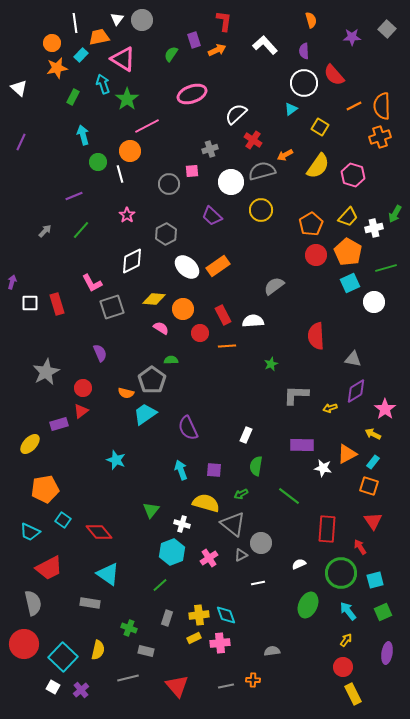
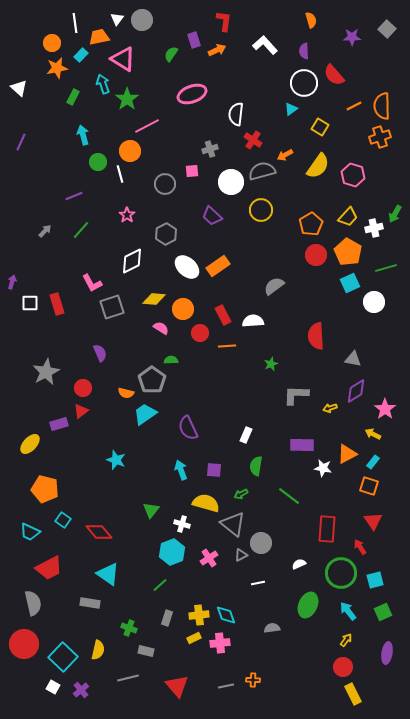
white semicircle at (236, 114): rotated 40 degrees counterclockwise
gray circle at (169, 184): moved 4 px left
orange pentagon at (45, 489): rotated 24 degrees clockwise
gray semicircle at (272, 651): moved 23 px up
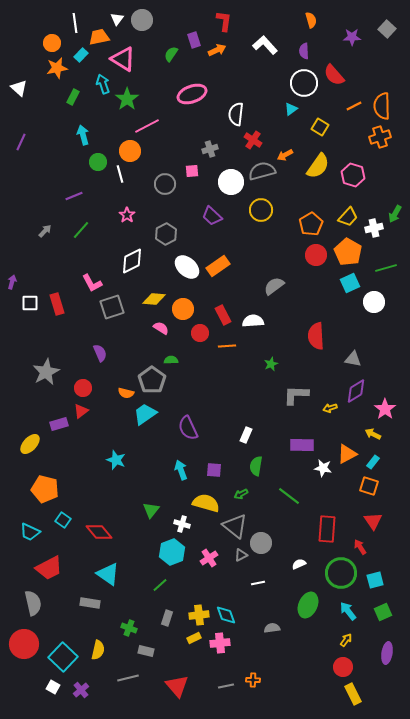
gray triangle at (233, 524): moved 2 px right, 2 px down
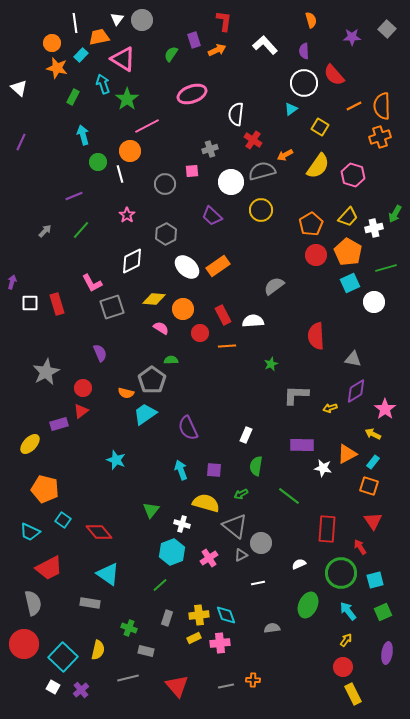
orange star at (57, 68): rotated 25 degrees clockwise
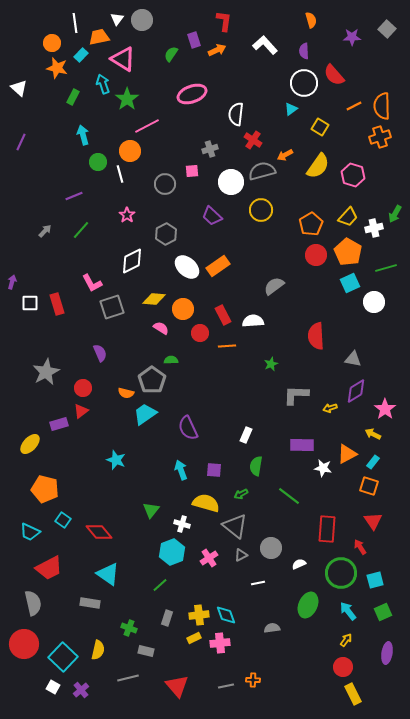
gray circle at (261, 543): moved 10 px right, 5 px down
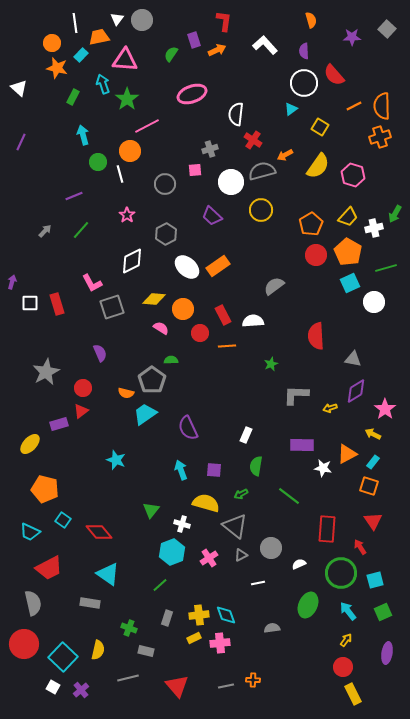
pink triangle at (123, 59): moved 2 px right, 1 px down; rotated 28 degrees counterclockwise
pink square at (192, 171): moved 3 px right, 1 px up
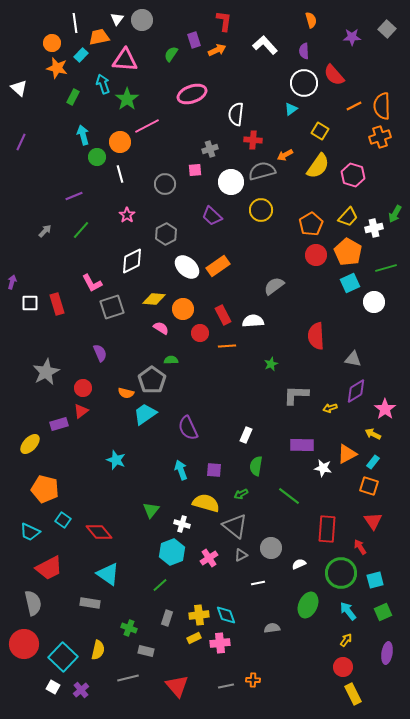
yellow square at (320, 127): moved 4 px down
red cross at (253, 140): rotated 30 degrees counterclockwise
orange circle at (130, 151): moved 10 px left, 9 px up
green circle at (98, 162): moved 1 px left, 5 px up
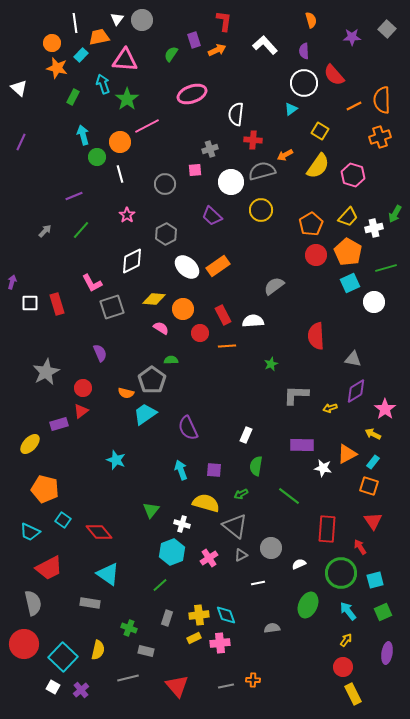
orange semicircle at (382, 106): moved 6 px up
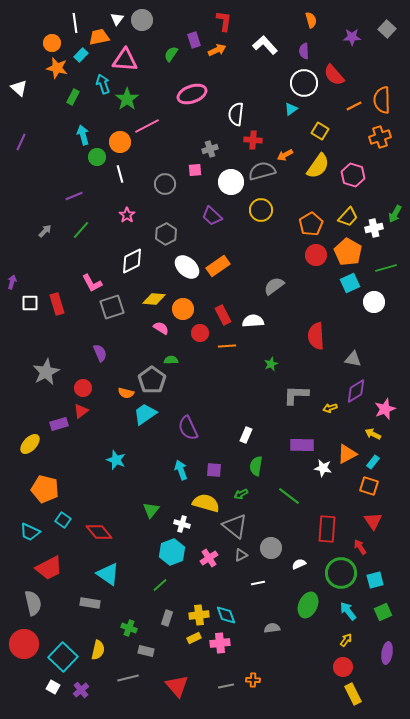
pink star at (385, 409): rotated 15 degrees clockwise
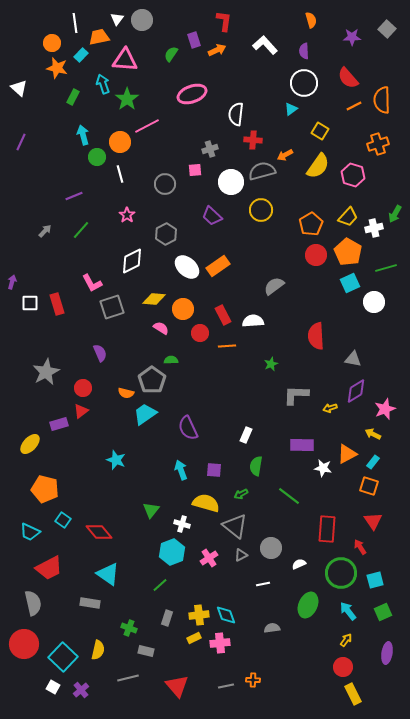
red semicircle at (334, 75): moved 14 px right, 3 px down
orange cross at (380, 137): moved 2 px left, 7 px down
white line at (258, 583): moved 5 px right, 1 px down
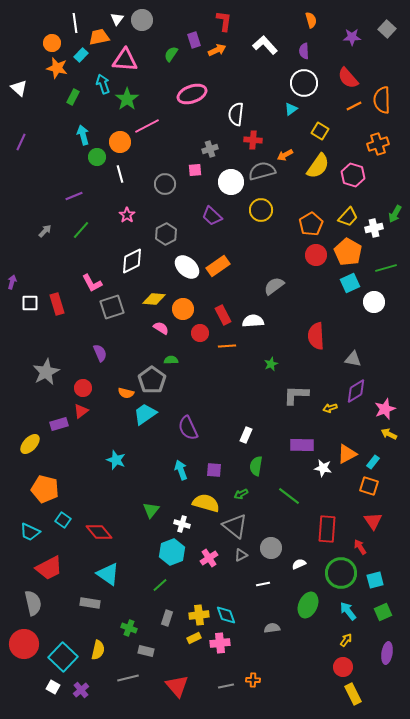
yellow arrow at (373, 434): moved 16 px right
